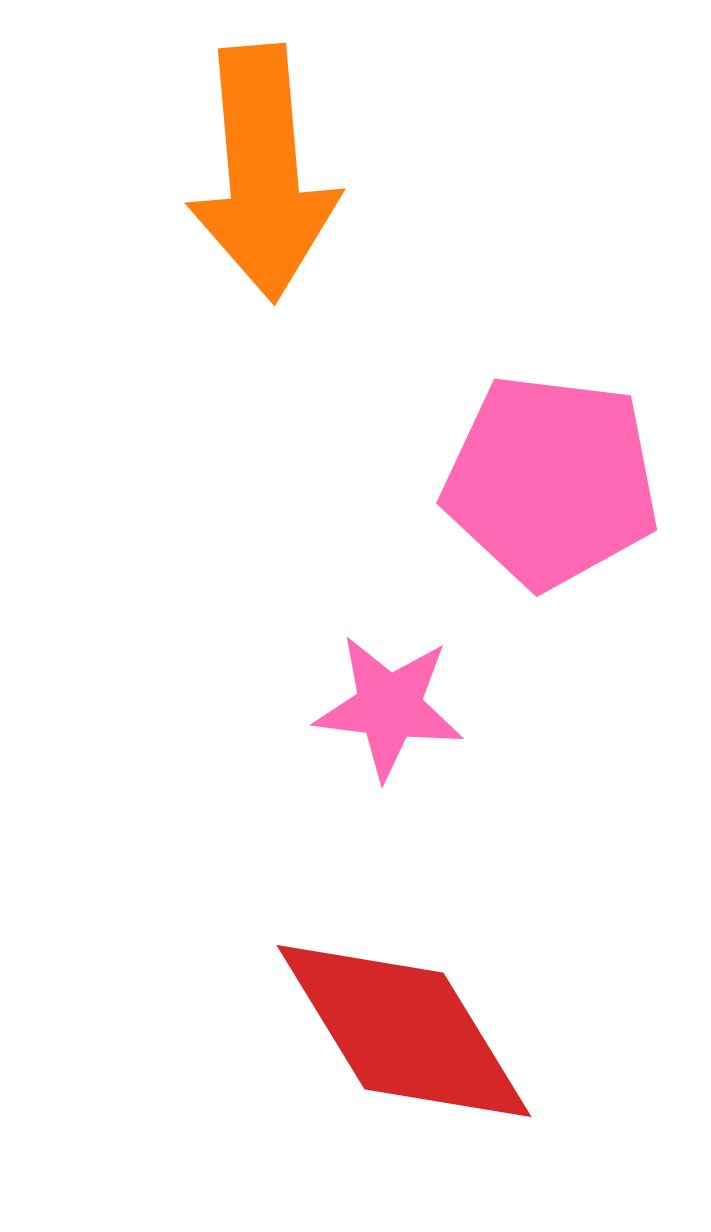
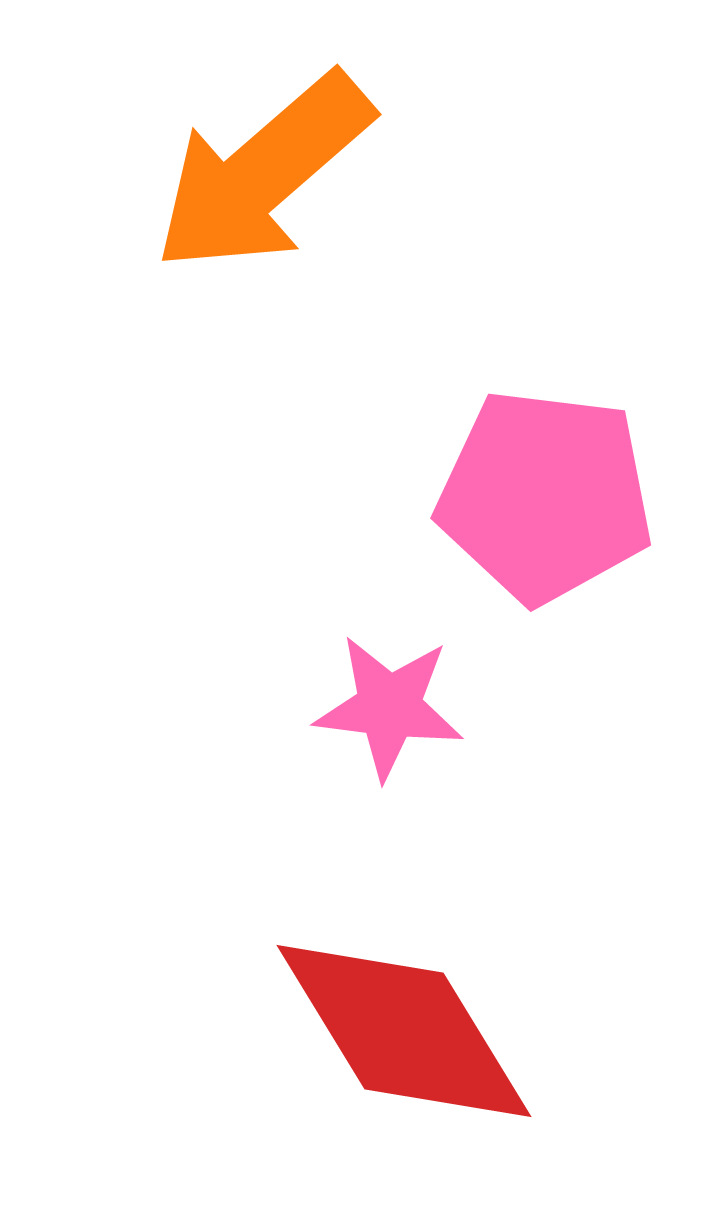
orange arrow: rotated 54 degrees clockwise
pink pentagon: moved 6 px left, 15 px down
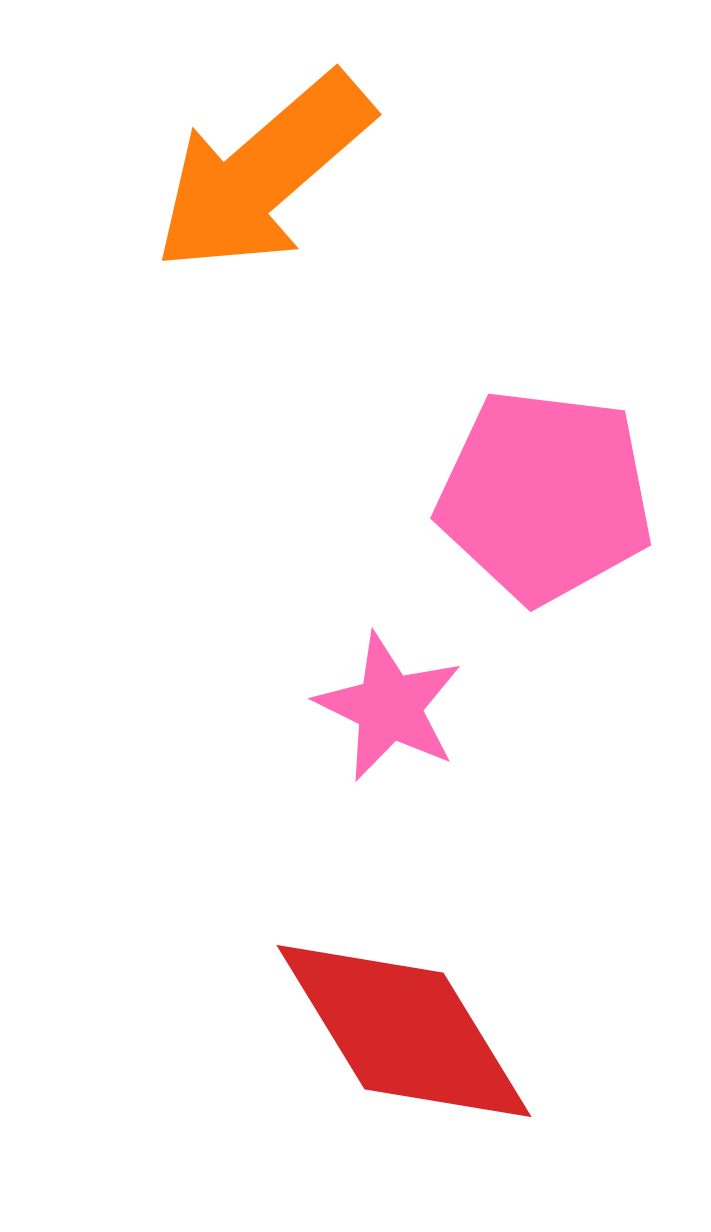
pink star: rotated 19 degrees clockwise
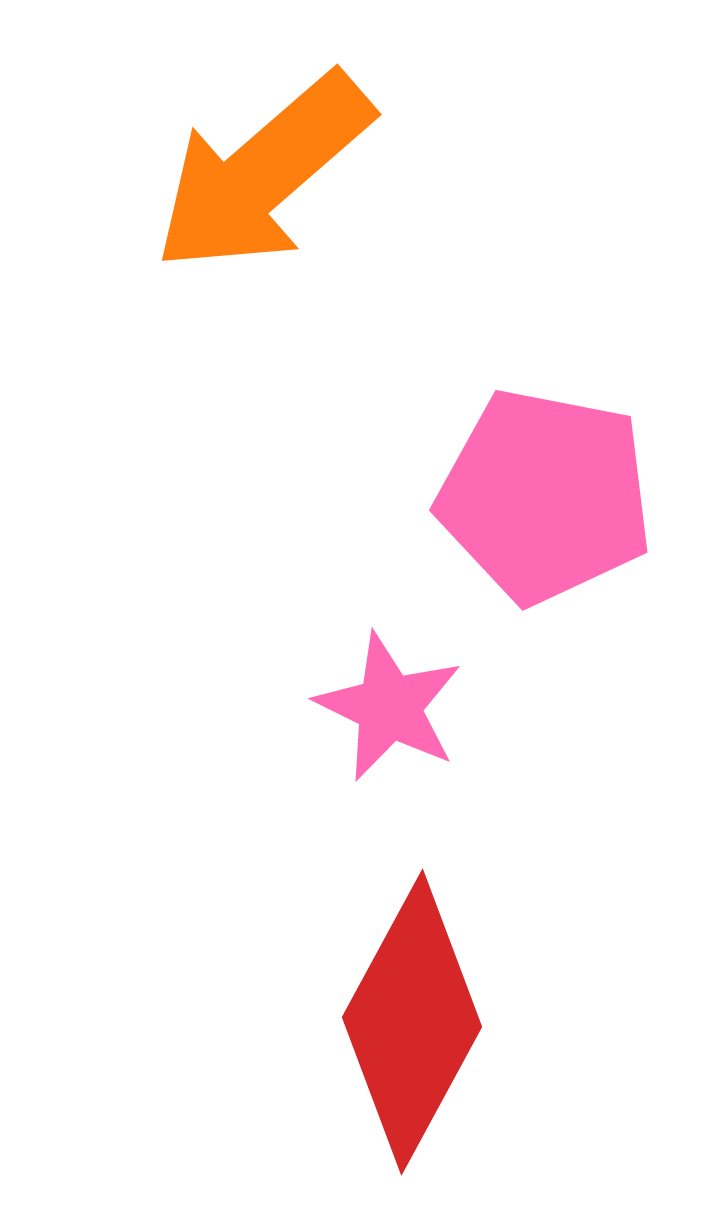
pink pentagon: rotated 4 degrees clockwise
red diamond: moved 8 px right, 9 px up; rotated 60 degrees clockwise
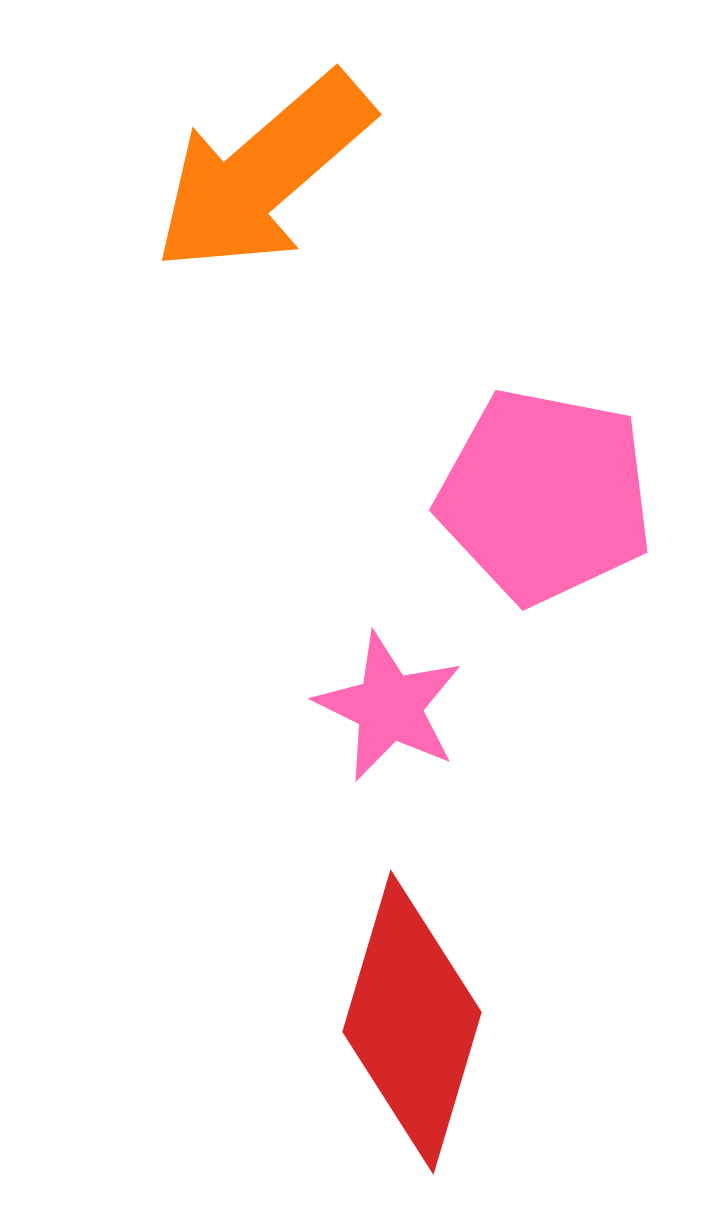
red diamond: rotated 12 degrees counterclockwise
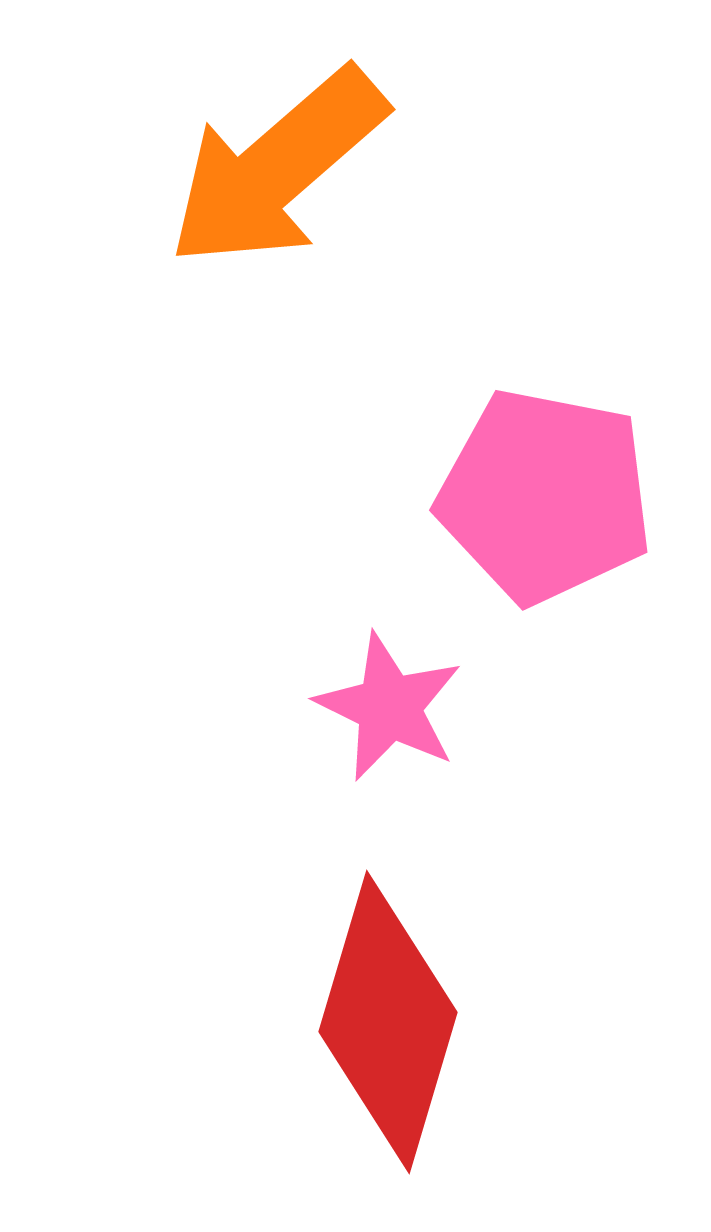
orange arrow: moved 14 px right, 5 px up
red diamond: moved 24 px left
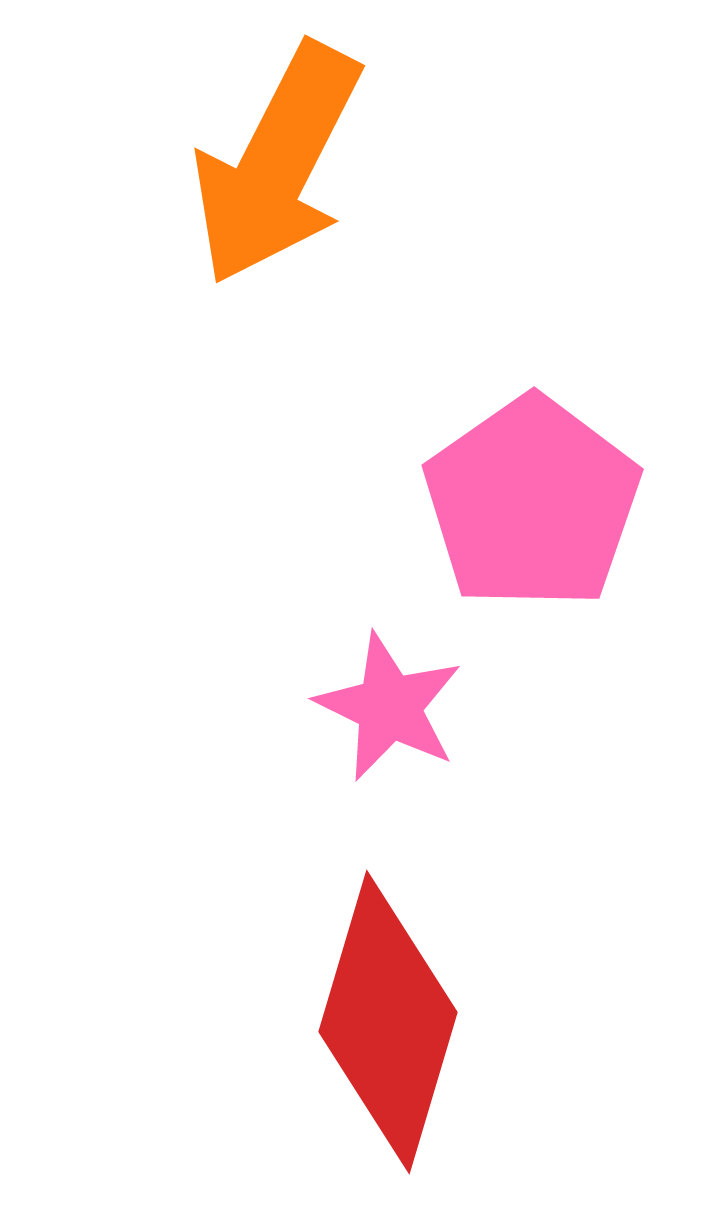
orange arrow: moved 4 px up; rotated 22 degrees counterclockwise
pink pentagon: moved 13 px left, 7 px down; rotated 26 degrees clockwise
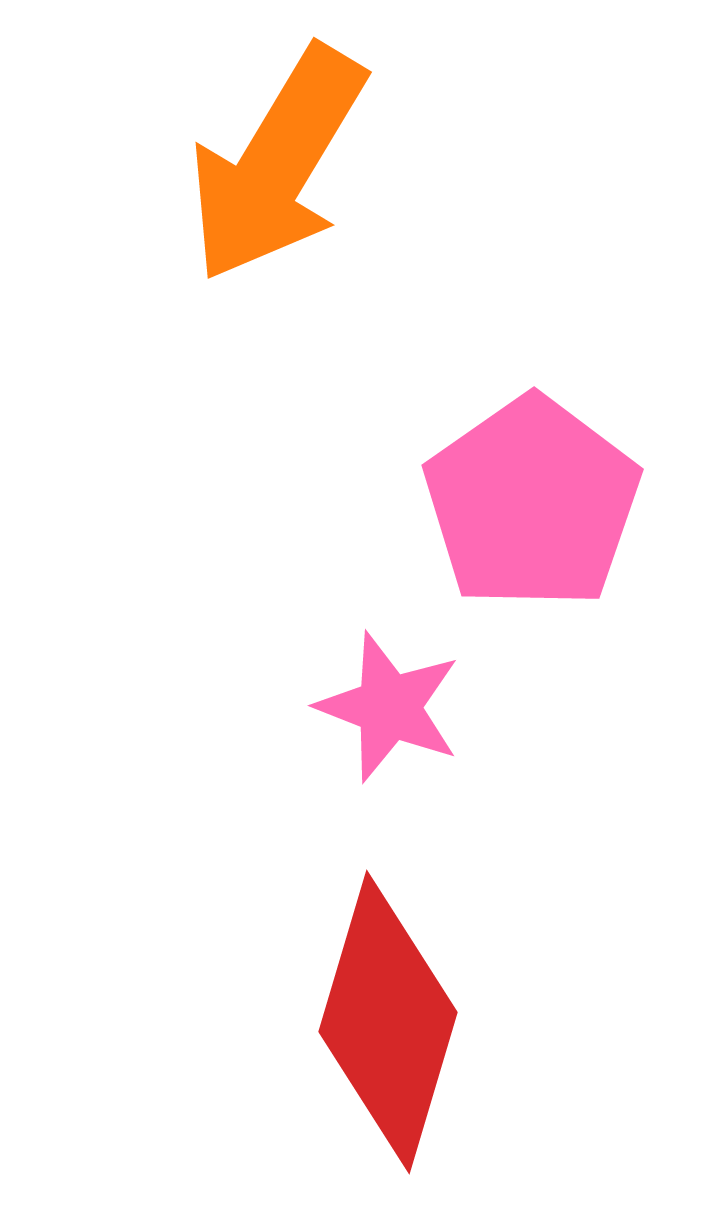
orange arrow: rotated 4 degrees clockwise
pink star: rotated 5 degrees counterclockwise
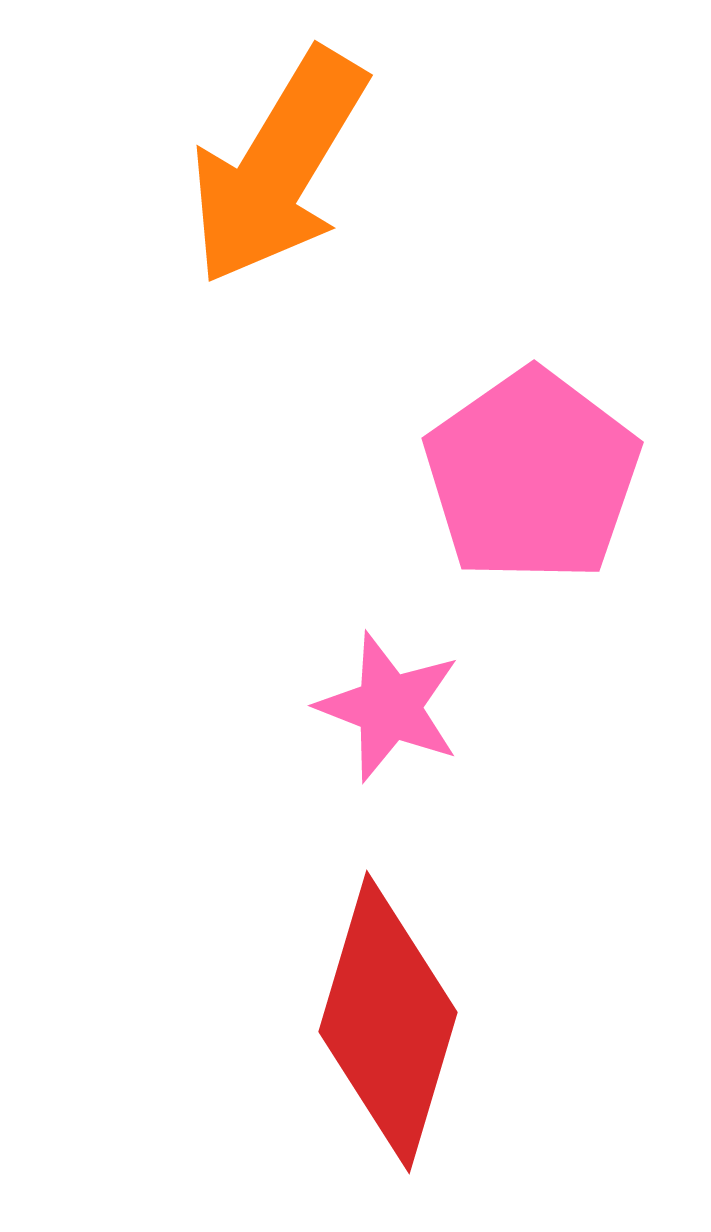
orange arrow: moved 1 px right, 3 px down
pink pentagon: moved 27 px up
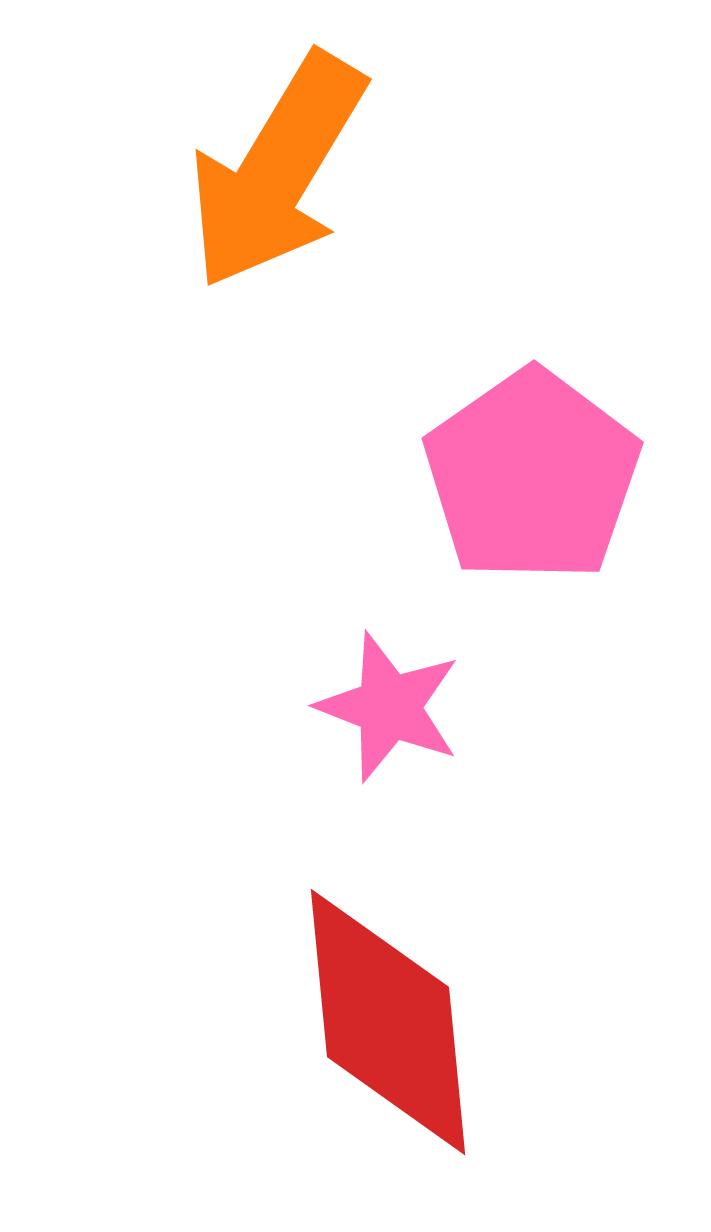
orange arrow: moved 1 px left, 4 px down
red diamond: rotated 22 degrees counterclockwise
